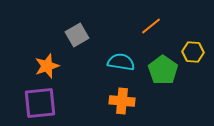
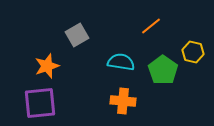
yellow hexagon: rotated 10 degrees clockwise
orange cross: moved 1 px right
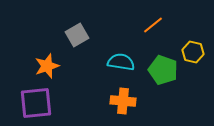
orange line: moved 2 px right, 1 px up
green pentagon: rotated 16 degrees counterclockwise
purple square: moved 4 px left
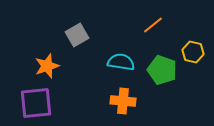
green pentagon: moved 1 px left
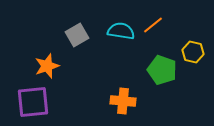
cyan semicircle: moved 31 px up
purple square: moved 3 px left, 1 px up
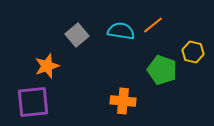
gray square: rotated 10 degrees counterclockwise
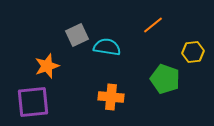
cyan semicircle: moved 14 px left, 16 px down
gray square: rotated 15 degrees clockwise
yellow hexagon: rotated 20 degrees counterclockwise
green pentagon: moved 3 px right, 9 px down
orange cross: moved 12 px left, 4 px up
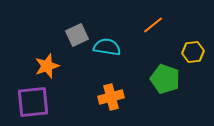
orange cross: rotated 20 degrees counterclockwise
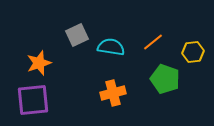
orange line: moved 17 px down
cyan semicircle: moved 4 px right
orange star: moved 8 px left, 3 px up
orange cross: moved 2 px right, 4 px up
purple square: moved 2 px up
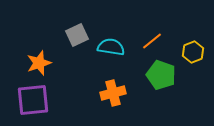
orange line: moved 1 px left, 1 px up
yellow hexagon: rotated 15 degrees counterclockwise
green pentagon: moved 4 px left, 4 px up
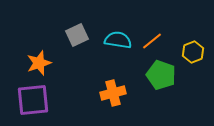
cyan semicircle: moved 7 px right, 7 px up
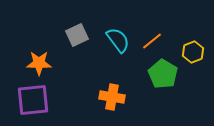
cyan semicircle: rotated 44 degrees clockwise
orange star: rotated 20 degrees clockwise
green pentagon: moved 2 px right, 1 px up; rotated 12 degrees clockwise
orange cross: moved 1 px left, 4 px down; rotated 25 degrees clockwise
